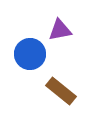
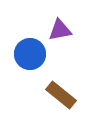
brown rectangle: moved 4 px down
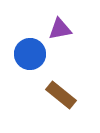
purple triangle: moved 1 px up
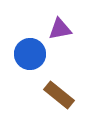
brown rectangle: moved 2 px left
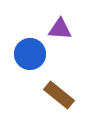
purple triangle: rotated 15 degrees clockwise
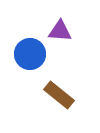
purple triangle: moved 2 px down
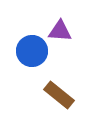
blue circle: moved 2 px right, 3 px up
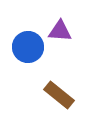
blue circle: moved 4 px left, 4 px up
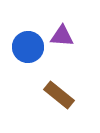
purple triangle: moved 2 px right, 5 px down
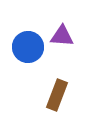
brown rectangle: moved 2 px left; rotated 72 degrees clockwise
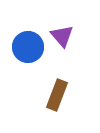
purple triangle: rotated 45 degrees clockwise
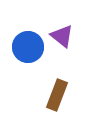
purple triangle: rotated 10 degrees counterclockwise
